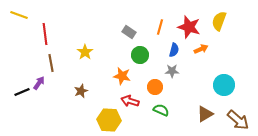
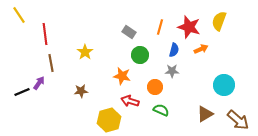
yellow line: rotated 36 degrees clockwise
brown star: rotated 16 degrees clockwise
yellow hexagon: rotated 20 degrees counterclockwise
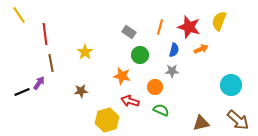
cyan circle: moved 7 px right
brown triangle: moved 4 px left, 9 px down; rotated 18 degrees clockwise
yellow hexagon: moved 2 px left
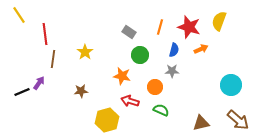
brown line: moved 2 px right, 4 px up; rotated 18 degrees clockwise
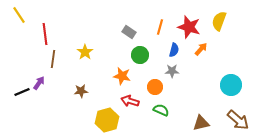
orange arrow: rotated 24 degrees counterclockwise
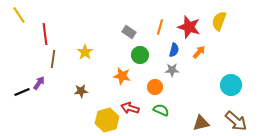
orange arrow: moved 2 px left, 3 px down
gray star: moved 1 px up
red arrow: moved 7 px down
brown arrow: moved 2 px left, 1 px down
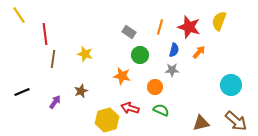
yellow star: moved 2 px down; rotated 21 degrees counterclockwise
purple arrow: moved 16 px right, 19 px down
brown star: rotated 16 degrees counterclockwise
